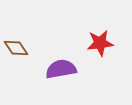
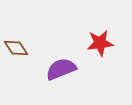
purple semicircle: rotated 12 degrees counterclockwise
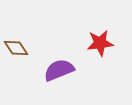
purple semicircle: moved 2 px left, 1 px down
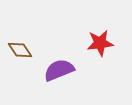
brown diamond: moved 4 px right, 2 px down
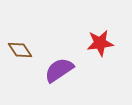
purple semicircle: rotated 12 degrees counterclockwise
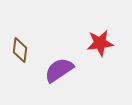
brown diamond: rotated 40 degrees clockwise
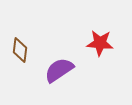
red star: rotated 12 degrees clockwise
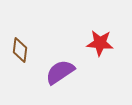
purple semicircle: moved 1 px right, 2 px down
